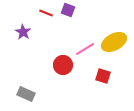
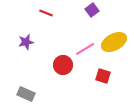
purple square: moved 24 px right; rotated 32 degrees clockwise
purple star: moved 3 px right, 10 px down; rotated 28 degrees clockwise
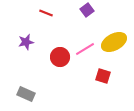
purple square: moved 5 px left
red circle: moved 3 px left, 8 px up
